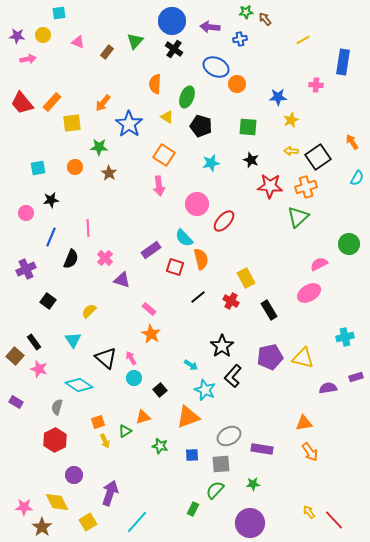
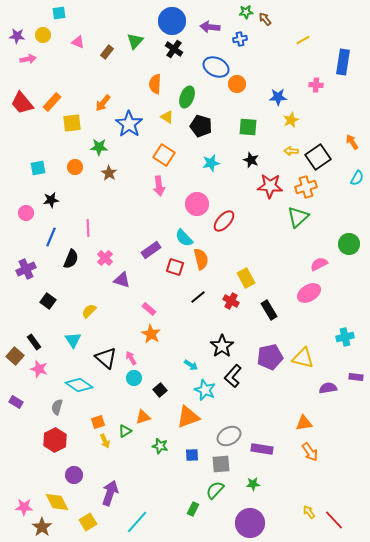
purple rectangle at (356, 377): rotated 24 degrees clockwise
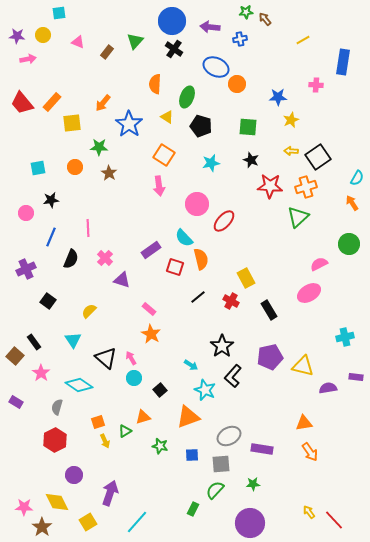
orange arrow at (352, 142): moved 61 px down
yellow triangle at (303, 358): moved 8 px down
pink star at (39, 369): moved 2 px right, 4 px down; rotated 18 degrees clockwise
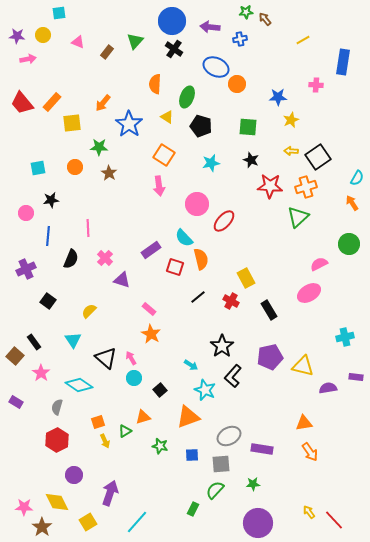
blue line at (51, 237): moved 3 px left, 1 px up; rotated 18 degrees counterclockwise
red hexagon at (55, 440): moved 2 px right
purple circle at (250, 523): moved 8 px right
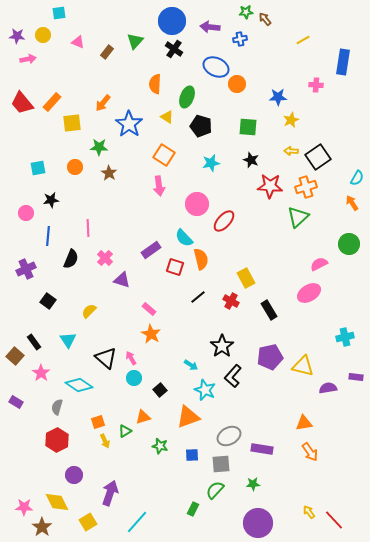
cyan triangle at (73, 340): moved 5 px left
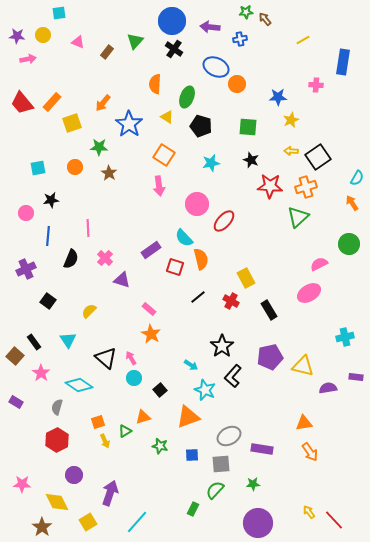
yellow square at (72, 123): rotated 12 degrees counterclockwise
pink star at (24, 507): moved 2 px left, 23 px up
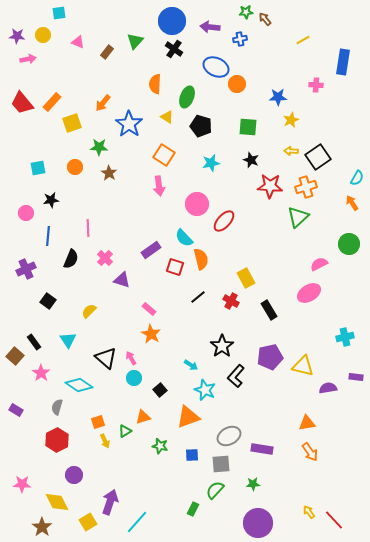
black L-shape at (233, 376): moved 3 px right
purple rectangle at (16, 402): moved 8 px down
orange triangle at (304, 423): moved 3 px right
purple arrow at (110, 493): moved 9 px down
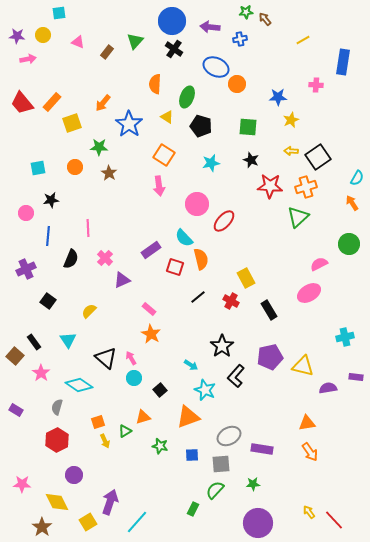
purple triangle at (122, 280): rotated 42 degrees counterclockwise
